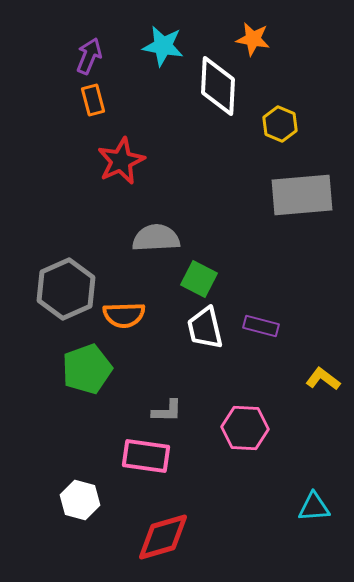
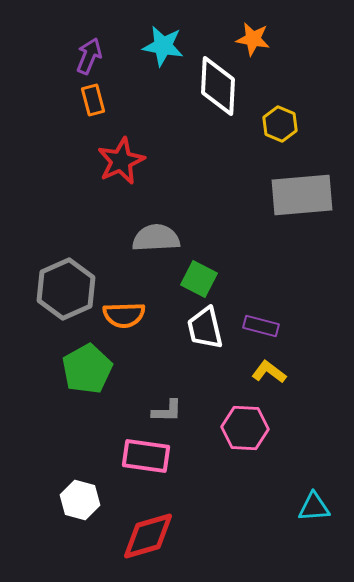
green pentagon: rotated 9 degrees counterclockwise
yellow L-shape: moved 54 px left, 7 px up
red diamond: moved 15 px left, 1 px up
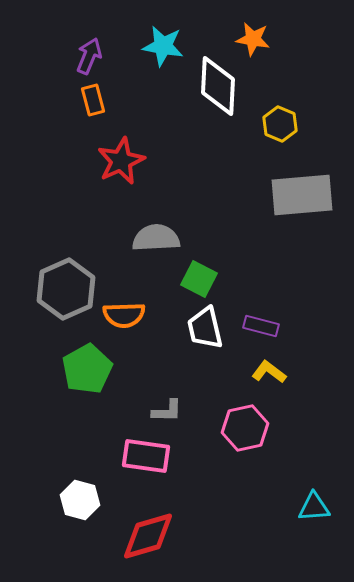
pink hexagon: rotated 15 degrees counterclockwise
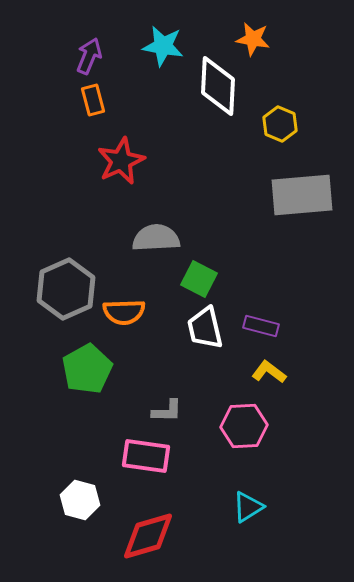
orange semicircle: moved 3 px up
pink hexagon: moved 1 px left, 2 px up; rotated 9 degrees clockwise
cyan triangle: moved 66 px left; rotated 28 degrees counterclockwise
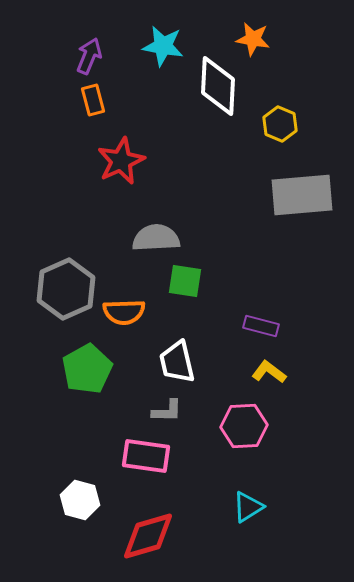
green square: moved 14 px left, 2 px down; rotated 18 degrees counterclockwise
white trapezoid: moved 28 px left, 34 px down
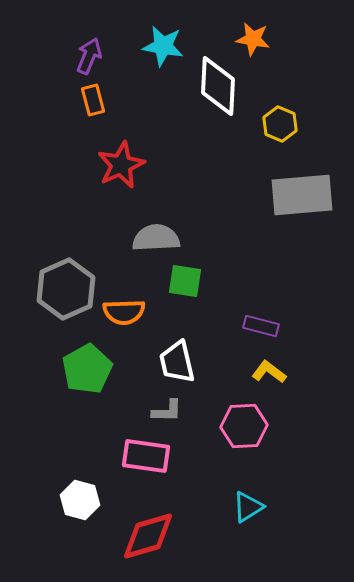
red star: moved 4 px down
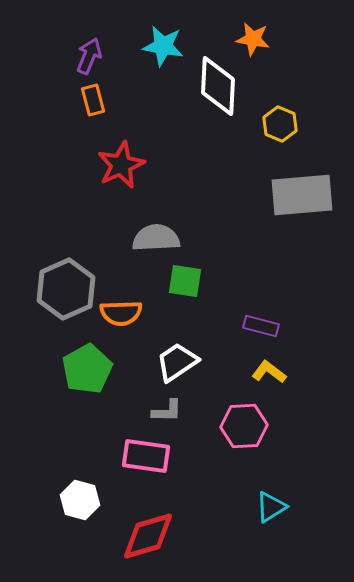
orange semicircle: moved 3 px left, 1 px down
white trapezoid: rotated 69 degrees clockwise
cyan triangle: moved 23 px right
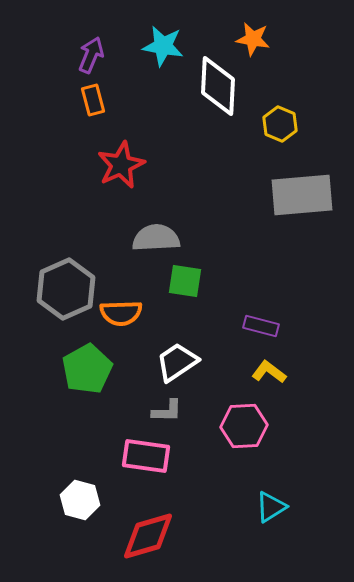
purple arrow: moved 2 px right, 1 px up
